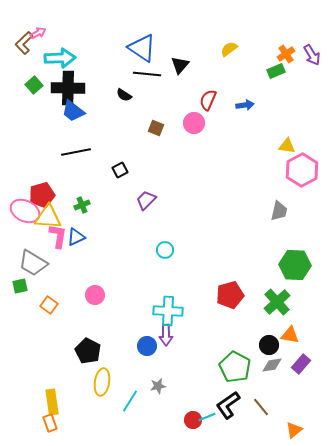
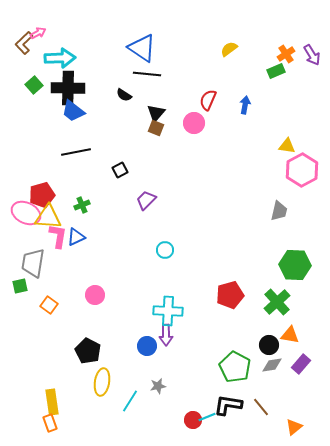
black triangle at (180, 65): moved 24 px left, 48 px down
blue arrow at (245, 105): rotated 72 degrees counterclockwise
pink ellipse at (25, 211): moved 1 px right, 2 px down
gray trapezoid at (33, 263): rotated 68 degrees clockwise
black L-shape at (228, 405): rotated 44 degrees clockwise
orange triangle at (294, 430): moved 3 px up
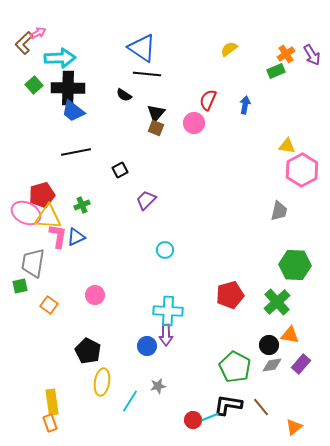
cyan line at (207, 417): moved 3 px right
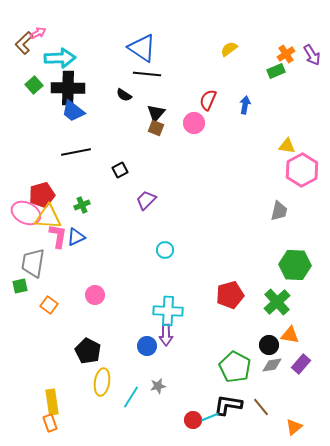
cyan line at (130, 401): moved 1 px right, 4 px up
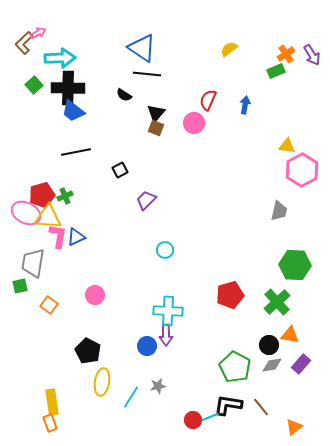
green cross at (82, 205): moved 17 px left, 9 px up
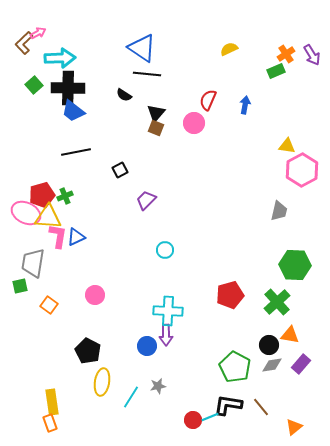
yellow semicircle at (229, 49): rotated 12 degrees clockwise
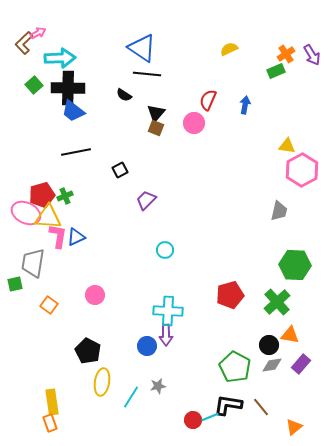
green square at (20, 286): moved 5 px left, 2 px up
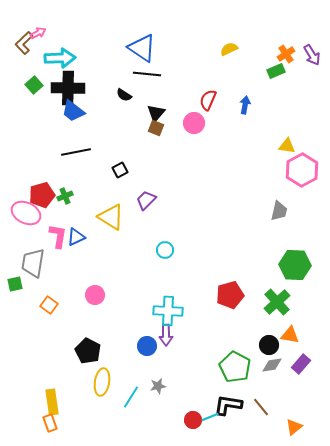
yellow triangle at (48, 217): moved 63 px right; rotated 28 degrees clockwise
